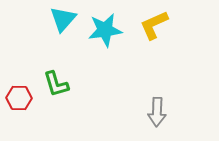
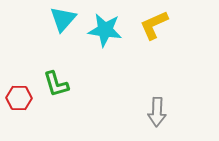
cyan star: rotated 16 degrees clockwise
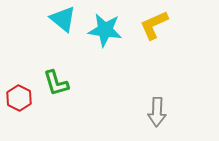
cyan triangle: rotated 32 degrees counterclockwise
green L-shape: moved 1 px up
red hexagon: rotated 25 degrees clockwise
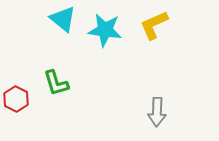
red hexagon: moved 3 px left, 1 px down
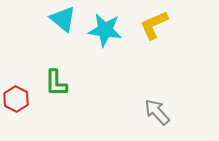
green L-shape: rotated 16 degrees clockwise
gray arrow: rotated 136 degrees clockwise
